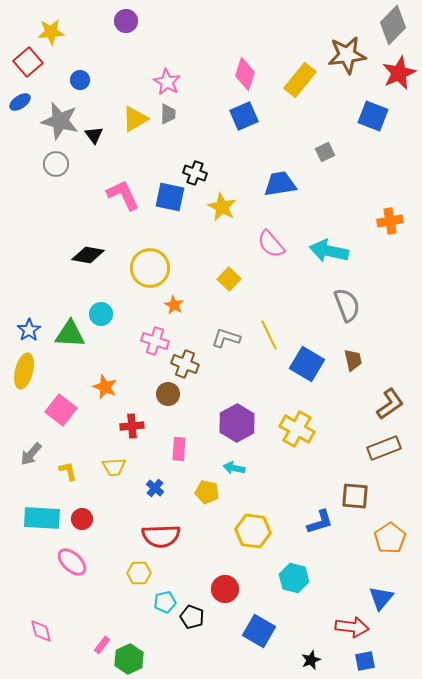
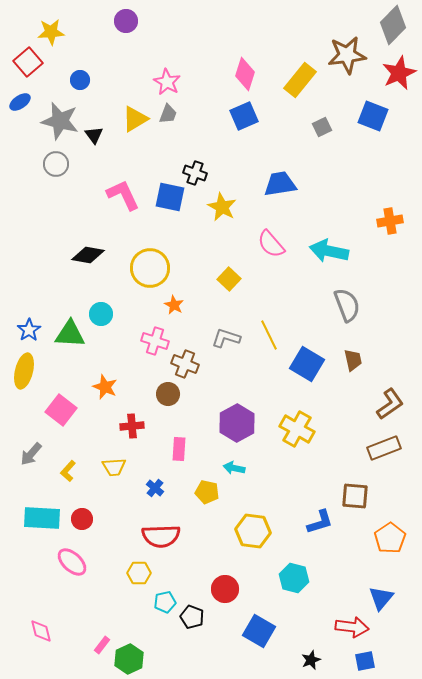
gray trapezoid at (168, 114): rotated 20 degrees clockwise
gray square at (325, 152): moved 3 px left, 25 px up
yellow L-shape at (68, 471): rotated 125 degrees counterclockwise
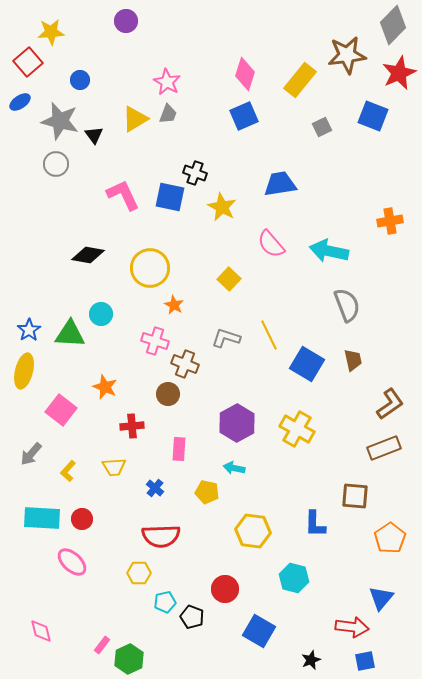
blue L-shape at (320, 522): moved 5 px left, 2 px down; rotated 108 degrees clockwise
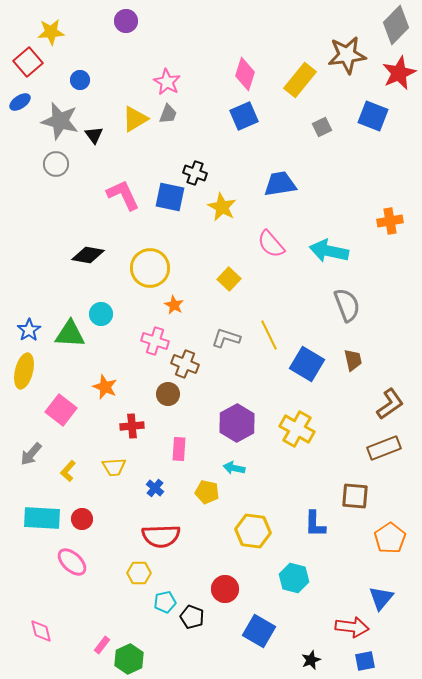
gray diamond at (393, 25): moved 3 px right
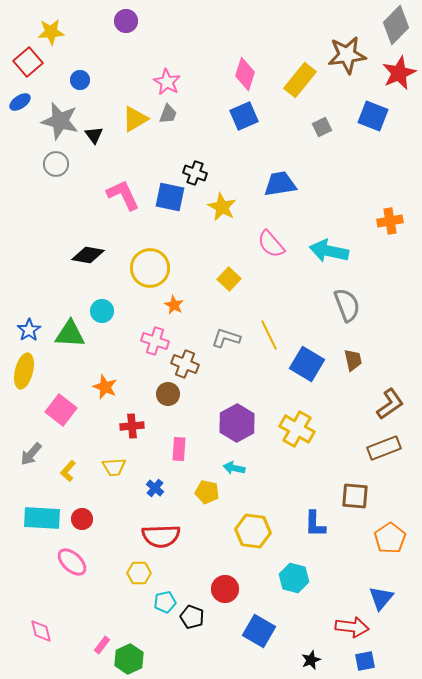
cyan circle at (101, 314): moved 1 px right, 3 px up
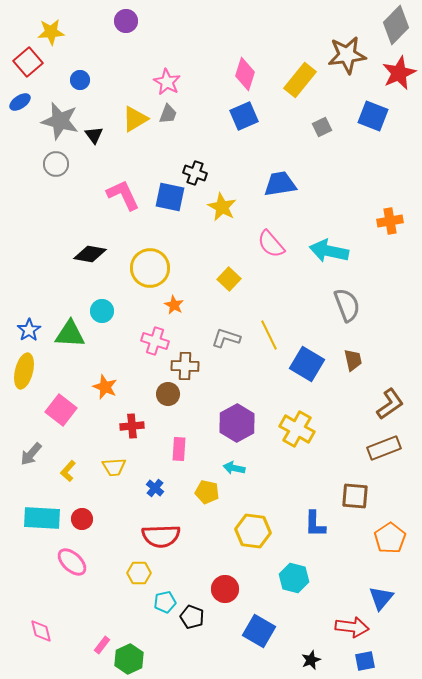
black diamond at (88, 255): moved 2 px right, 1 px up
brown cross at (185, 364): moved 2 px down; rotated 20 degrees counterclockwise
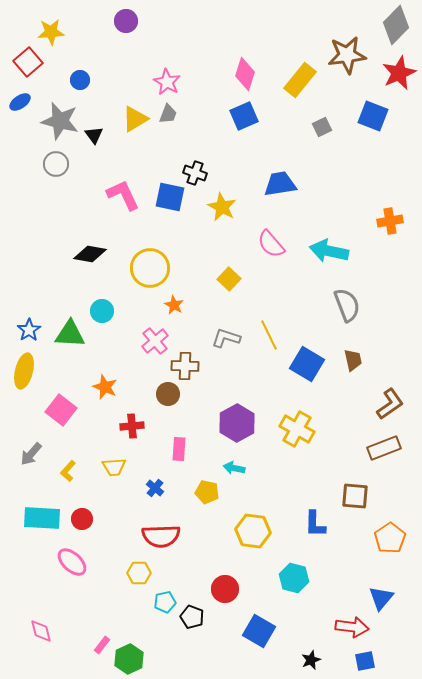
pink cross at (155, 341): rotated 32 degrees clockwise
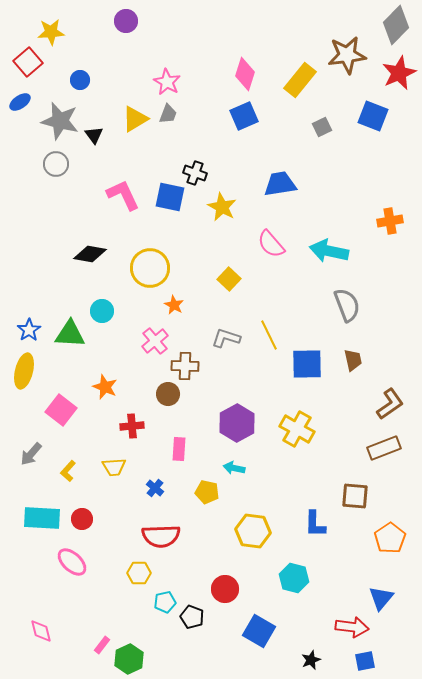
blue square at (307, 364): rotated 32 degrees counterclockwise
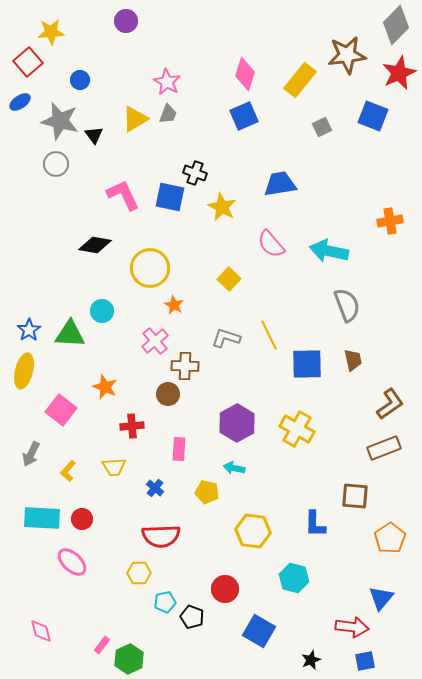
black diamond at (90, 254): moved 5 px right, 9 px up
gray arrow at (31, 454): rotated 15 degrees counterclockwise
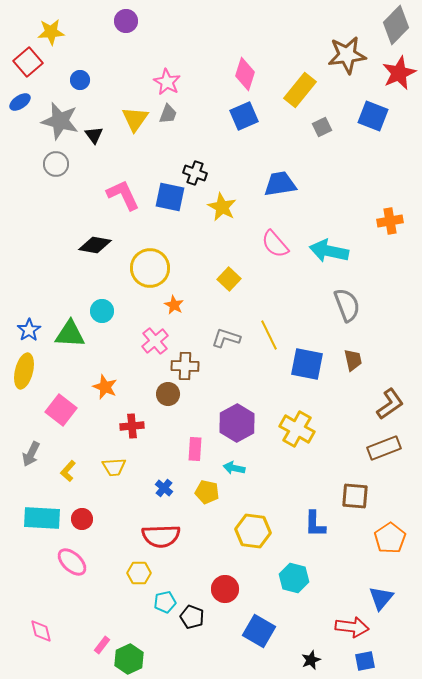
yellow rectangle at (300, 80): moved 10 px down
yellow triangle at (135, 119): rotated 24 degrees counterclockwise
pink semicircle at (271, 244): moved 4 px right
blue square at (307, 364): rotated 12 degrees clockwise
pink rectangle at (179, 449): moved 16 px right
blue cross at (155, 488): moved 9 px right
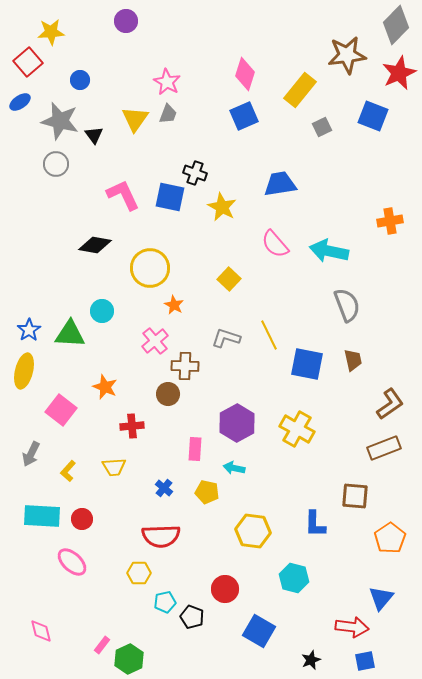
cyan rectangle at (42, 518): moved 2 px up
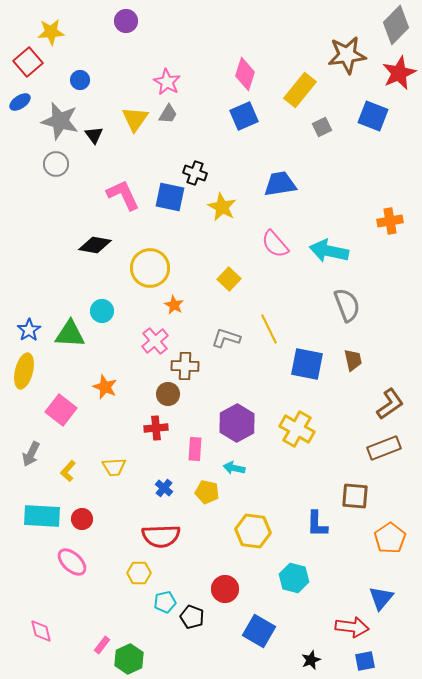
gray trapezoid at (168, 114): rotated 10 degrees clockwise
yellow line at (269, 335): moved 6 px up
red cross at (132, 426): moved 24 px right, 2 px down
blue L-shape at (315, 524): moved 2 px right
